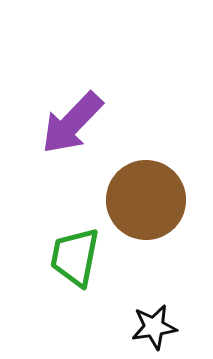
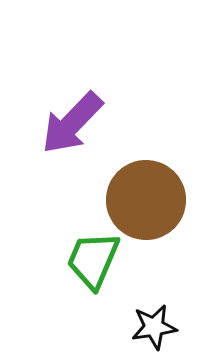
green trapezoid: moved 18 px right, 3 px down; rotated 12 degrees clockwise
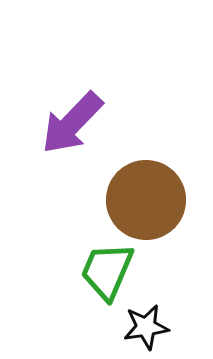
green trapezoid: moved 14 px right, 11 px down
black star: moved 8 px left
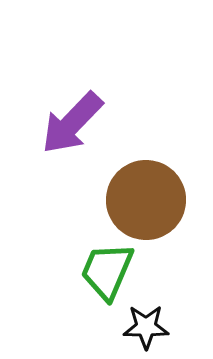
black star: rotated 9 degrees clockwise
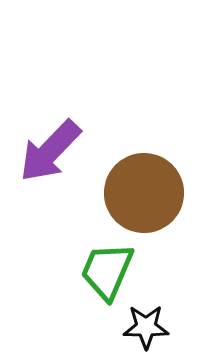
purple arrow: moved 22 px left, 28 px down
brown circle: moved 2 px left, 7 px up
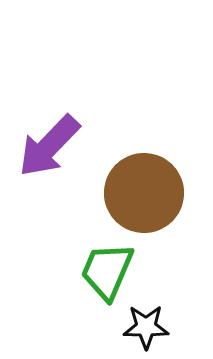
purple arrow: moved 1 px left, 5 px up
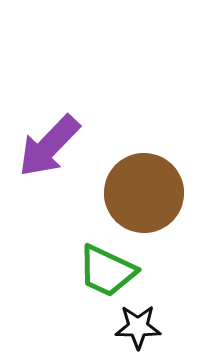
green trapezoid: rotated 88 degrees counterclockwise
black star: moved 8 px left
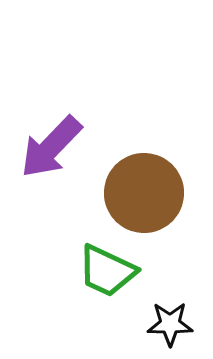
purple arrow: moved 2 px right, 1 px down
black star: moved 32 px right, 3 px up
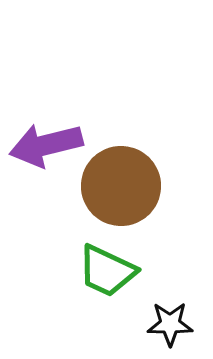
purple arrow: moved 5 px left, 2 px up; rotated 32 degrees clockwise
brown circle: moved 23 px left, 7 px up
